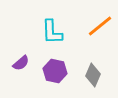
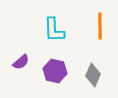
orange line: rotated 52 degrees counterclockwise
cyan L-shape: moved 2 px right, 2 px up
purple semicircle: moved 1 px up
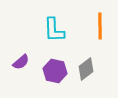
gray diamond: moved 7 px left, 6 px up; rotated 30 degrees clockwise
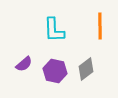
purple semicircle: moved 3 px right, 2 px down
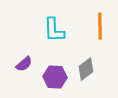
purple hexagon: moved 6 px down; rotated 10 degrees counterclockwise
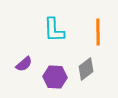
orange line: moved 2 px left, 6 px down
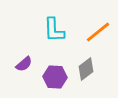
orange line: rotated 52 degrees clockwise
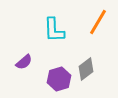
orange line: moved 10 px up; rotated 20 degrees counterclockwise
purple semicircle: moved 2 px up
purple hexagon: moved 4 px right, 2 px down; rotated 20 degrees counterclockwise
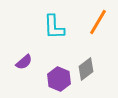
cyan L-shape: moved 3 px up
purple hexagon: rotated 20 degrees counterclockwise
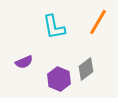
cyan L-shape: rotated 8 degrees counterclockwise
purple semicircle: rotated 18 degrees clockwise
